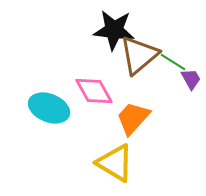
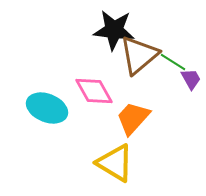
cyan ellipse: moved 2 px left
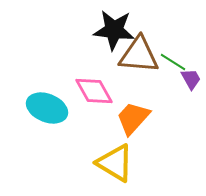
brown triangle: rotated 45 degrees clockwise
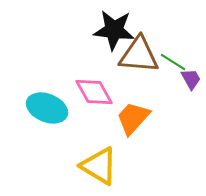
pink diamond: moved 1 px down
yellow triangle: moved 16 px left, 3 px down
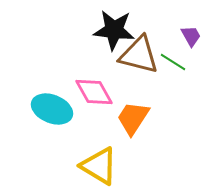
brown triangle: rotated 9 degrees clockwise
purple trapezoid: moved 43 px up
cyan ellipse: moved 5 px right, 1 px down
orange trapezoid: rotated 9 degrees counterclockwise
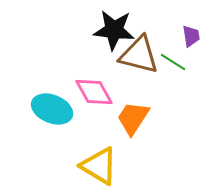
purple trapezoid: rotated 20 degrees clockwise
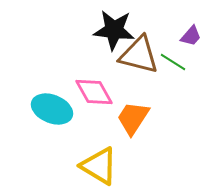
purple trapezoid: rotated 50 degrees clockwise
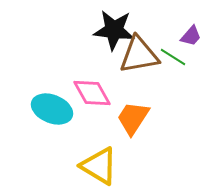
brown triangle: rotated 24 degrees counterclockwise
green line: moved 5 px up
pink diamond: moved 2 px left, 1 px down
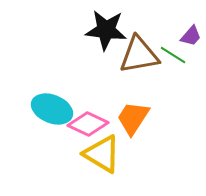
black star: moved 8 px left
green line: moved 2 px up
pink diamond: moved 4 px left, 31 px down; rotated 36 degrees counterclockwise
yellow triangle: moved 3 px right, 12 px up
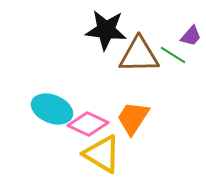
brown triangle: rotated 9 degrees clockwise
